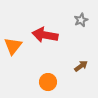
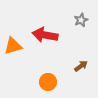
orange triangle: rotated 36 degrees clockwise
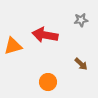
gray star: rotated 16 degrees clockwise
brown arrow: moved 2 px up; rotated 80 degrees clockwise
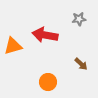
gray star: moved 2 px left, 1 px up
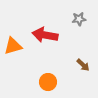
brown arrow: moved 2 px right, 1 px down
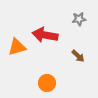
orange triangle: moved 4 px right, 1 px down
brown arrow: moved 5 px left, 9 px up
orange circle: moved 1 px left, 1 px down
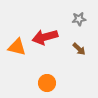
red arrow: moved 2 px down; rotated 25 degrees counterclockwise
orange triangle: rotated 30 degrees clockwise
brown arrow: moved 1 px right, 7 px up
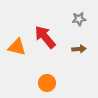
red arrow: rotated 65 degrees clockwise
brown arrow: rotated 48 degrees counterclockwise
